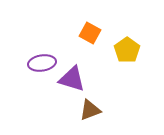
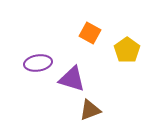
purple ellipse: moved 4 px left
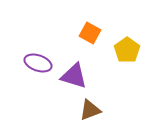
purple ellipse: rotated 28 degrees clockwise
purple triangle: moved 2 px right, 3 px up
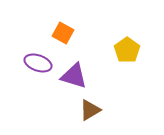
orange square: moved 27 px left
brown triangle: rotated 10 degrees counterclockwise
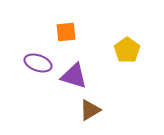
orange square: moved 3 px right, 1 px up; rotated 35 degrees counterclockwise
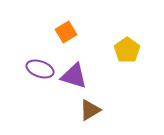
orange square: rotated 25 degrees counterclockwise
purple ellipse: moved 2 px right, 6 px down
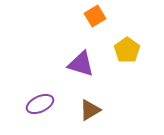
orange square: moved 29 px right, 16 px up
purple ellipse: moved 35 px down; rotated 44 degrees counterclockwise
purple triangle: moved 7 px right, 12 px up
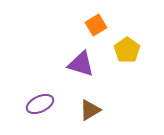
orange square: moved 1 px right, 9 px down
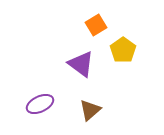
yellow pentagon: moved 4 px left
purple triangle: rotated 20 degrees clockwise
brown triangle: rotated 10 degrees counterclockwise
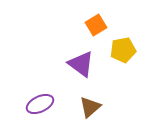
yellow pentagon: rotated 25 degrees clockwise
brown triangle: moved 3 px up
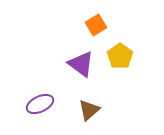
yellow pentagon: moved 3 px left, 6 px down; rotated 25 degrees counterclockwise
brown triangle: moved 1 px left, 3 px down
